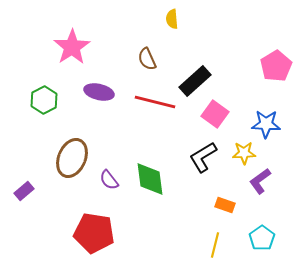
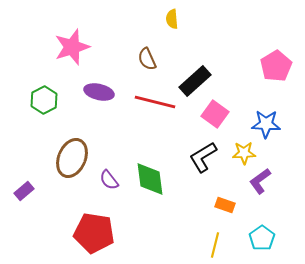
pink star: rotated 15 degrees clockwise
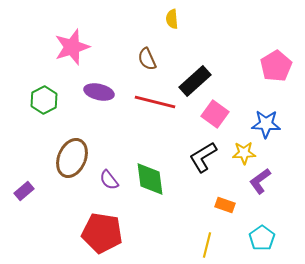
red pentagon: moved 8 px right
yellow line: moved 8 px left
